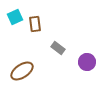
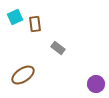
purple circle: moved 9 px right, 22 px down
brown ellipse: moved 1 px right, 4 px down
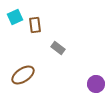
brown rectangle: moved 1 px down
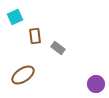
brown rectangle: moved 11 px down
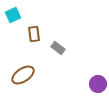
cyan square: moved 2 px left, 2 px up
brown rectangle: moved 1 px left, 2 px up
purple circle: moved 2 px right
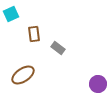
cyan square: moved 2 px left, 1 px up
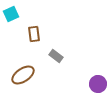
gray rectangle: moved 2 px left, 8 px down
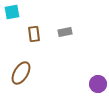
cyan square: moved 1 px right, 2 px up; rotated 14 degrees clockwise
gray rectangle: moved 9 px right, 24 px up; rotated 48 degrees counterclockwise
brown ellipse: moved 2 px left, 2 px up; rotated 25 degrees counterclockwise
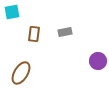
brown rectangle: rotated 14 degrees clockwise
purple circle: moved 23 px up
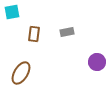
gray rectangle: moved 2 px right
purple circle: moved 1 px left, 1 px down
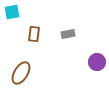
gray rectangle: moved 1 px right, 2 px down
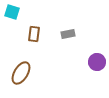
cyan square: rotated 28 degrees clockwise
